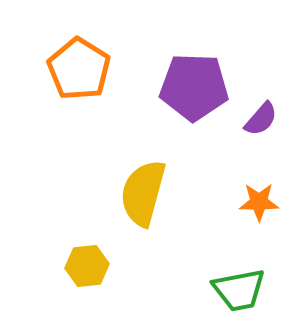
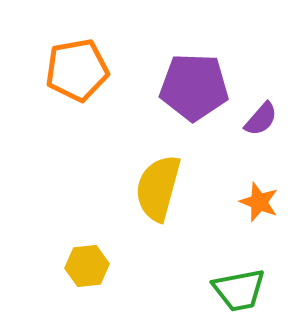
orange pentagon: moved 2 px left, 1 px down; rotated 30 degrees clockwise
yellow semicircle: moved 15 px right, 5 px up
orange star: rotated 21 degrees clockwise
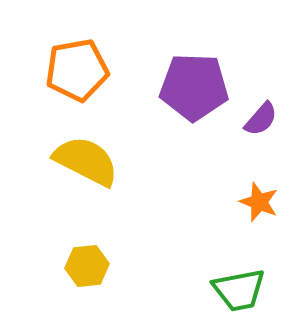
yellow semicircle: moved 72 px left, 27 px up; rotated 102 degrees clockwise
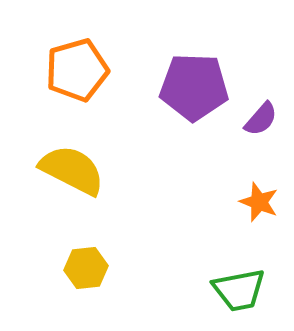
orange pentagon: rotated 6 degrees counterclockwise
yellow semicircle: moved 14 px left, 9 px down
yellow hexagon: moved 1 px left, 2 px down
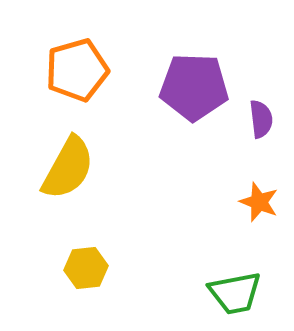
purple semicircle: rotated 48 degrees counterclockwise
yellow semicircle: moved 4 px left, 2 px up; rotated 92 degrees clockwise
green trapezoid: moved 4 px left, 3 px down
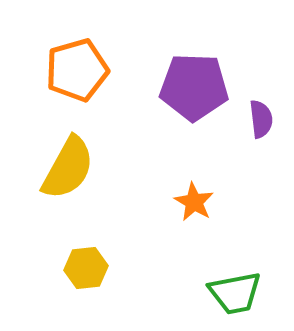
orange star: moved 65 px left; rotated 9 degrees clockwise
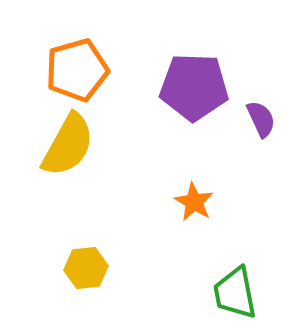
purple semicircle: rotated 18 degrees counterclockwise
yellow semicircle: moved 23 px up
green trapezoid: rotated 90 degrees clockwise
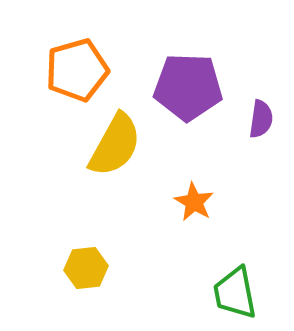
purple pentagon: moved 6 px left
purple semicircle: rotated 33 degrees clockwise
yellow semicircle: moved 47 px right
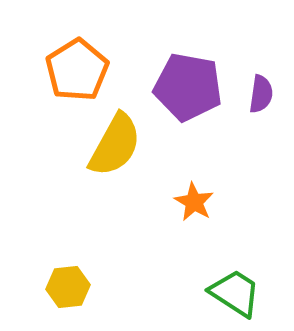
orange pentagon: rotated 16 degrees counterclockwise
purple pentagon: rotated 8 degrees clockwise
purple semicircle: moved 25 px up
yellow hexagon: moved 18 px left, 19 px down
green trapezoid: rotated 134 degrees clockwise
